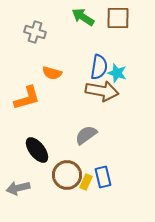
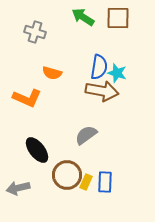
orange L-shape: rotated 40 degrees clockwise
blue rectangle: moved 2 px right, 5 px down; rotated 15 degrees clockwise
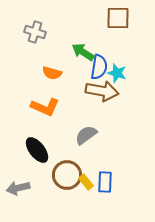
green arrow: moved 35 px down
orange L-shape: moved 18 px right, 9 px down
yellow rectangle: rotated 63 degrees counterclockwise
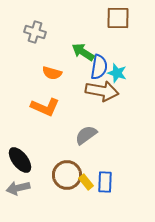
black ellipse: moved 17 px left, 10 px down
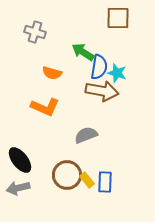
gray semicircle: rotated 15 degrees clockwise
yellow rectangle: moved 1 px right, 2 px up
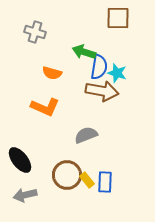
green arrow: moved 1 px right; rotated 15 degrees counterclockwise
gray arrow: moved 7 px right, 7 px down
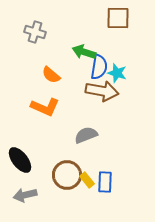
orange semicircle: moved 1 px left, 2 px down; rotated 24 degrees clockwise
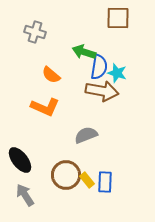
brown circle: moved 1 px left
gray arrow: rotated 70 degrees clockwise
